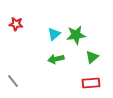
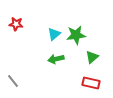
red rectangle: rotated 18 degrees clockwise
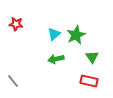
green star: rotated 18 degrees counterclockwise
green triangle: rotated 24 degrees counterclockwise
red rectangle: moved 2 px left, 2 px up
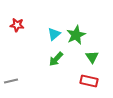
red star: moved 1 px right, 1 px down
green arrow: rotated 35 degrees counterclockwise
gray line: moved 2 px left; rotated 64 degrees counterclockwise
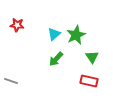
gray line: rotated 32 degrees clockwise
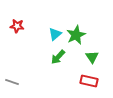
red star: moved 1 px down
cyan triangle: moved 1 px right
green arrow: moved 2 px right, 2 px up
gray line: moved 1 px right, 1 px down
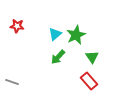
red rectangle: rotated 36 degrees clockwise
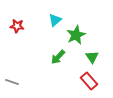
cyan triangle: moved 14 px up
